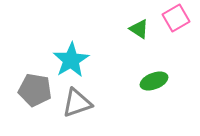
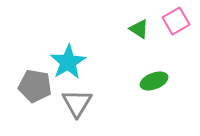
pink square: moved 3 px down
cyan star: moved 3 px left, 2 px down
gray pentagon: moved 4 px up
gray triangle: rotated 40 degrees counterclockwise
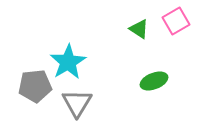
gray pentagon: rotated 16 degrees counterclockwise
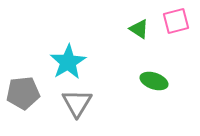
pink square: rotated 16 degrees clockwise
green ellipse: rotated 40 degrees clockwise
gray pentagon: moved 12 px left, 7 px down
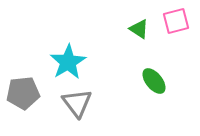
green ellipse: rotated 32 degrees clockwise
gray triangle: rotated 8 degrees counterclockwise
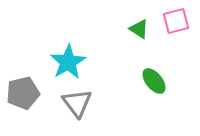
gray pentagon: rotated 8 degrees counterclockwise
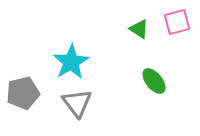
pink square: moved 1 px right, 1 px down
cyan star: moved 3 px right
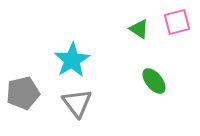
cyan star: moved 1 px right, 2 px up
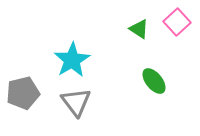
pink square: rotated 28 degrees counterclockwise
gray triangle: moved 1 px left, 1 px up
